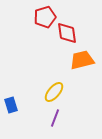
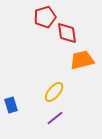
purple line: rotated 30 degrees clockwise
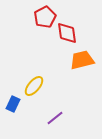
red pentagon: rotated 10 degrees counterclockwise
yellow ellipse: moved 20 px left, 6 px up
blue rectangle: moved 2 px right, 1 px up; rotated 42 degrees clockwise
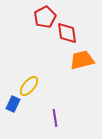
yellow ellipse: moved 5 px left
purple line: rotated 60 degrees counterclockwise
